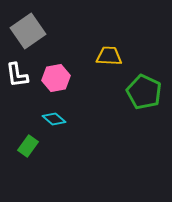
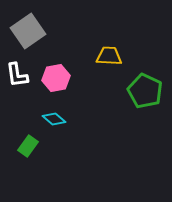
green pentagon: moved 1 px right, 1 px up
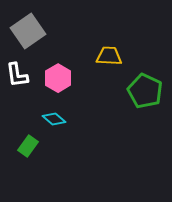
pink hexagon: moved 2 px right; rotated 20 degrees counterclockwise
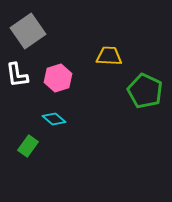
pink hexagon: rotated 12 degrees clockwise
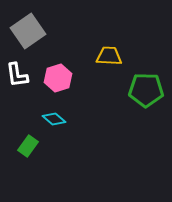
green pentagon: moved 1 px right, 1 px up; rotated 24 degrees counterclockwise
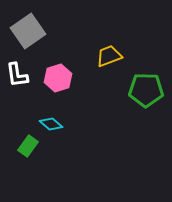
yellow trapezoid: rotated 24 degrees counterclockwise
cyan diamond: moved 3 px left, 5 px down
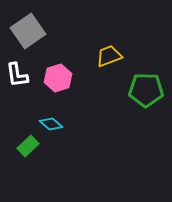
green rectangle: rotated 10 degrees clockwise
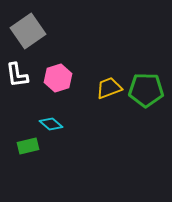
yellow trapezoid: moved 32 px down
green rectangle: rotated 30 degrees clockwise
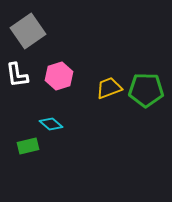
pink hexagon: moved 1 px right, 2 px up
